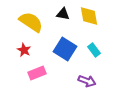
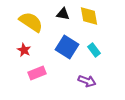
blue square: moved 2 px right, 2 px up
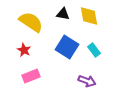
pink rectangle: moved 6 px left, 3 px down
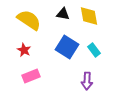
yellow semicircle: moved 2 px left, 2 px up
purple arrow: rotated 72 degrees clockwise
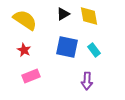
black triangle: rotated 40 degrees counterclockwise
yellow semicircle: moved 4 px left
blue square: rotated 20 degrees counterclockwise
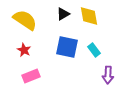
purple arrow: moved 21 px right, 6 px up
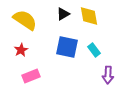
red star: moved 3 px left; rotated 16 degrees clockwise
